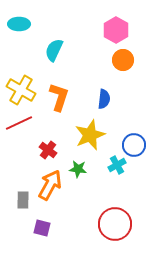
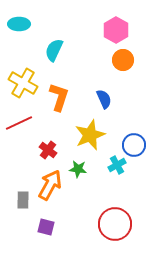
yellow cross: moved 2 px right, 7 px up
blue semicircle: rotated 30 degrees counterclockwise
purple square: moved 4 px right, 1 px up
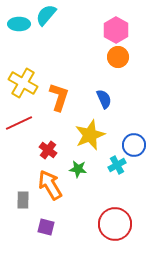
cyan semicircle: moved 8 px left, 35 px up; rotated 15 degrees clockwise
orange circle: moved 5 px left, 3 px up
orange arrow: rotated 60 degrees counterclockwise
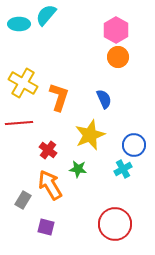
red line: rotated 20 degrees clockwise
cyan cross: moved 6 px right, 4 px down
gray rectangle: rotated 30 degrees clockwise
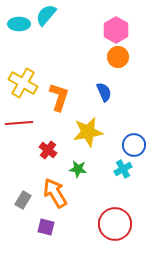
blue semicircle: moved 7 px up
yellow star: moved 2 px left, 3 px up; rotated 12 degrees clockwise
orange arrow: moved 5 px right, 8 px down
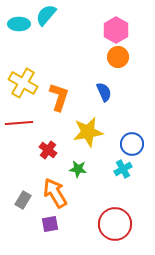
blue circle: moved 2 px left, 1 px up
purple square: moved 4 px right, 3 px up; rotated 24 degrees counterclockwise
